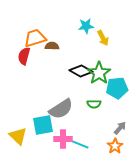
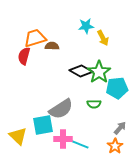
green star: moved 1 px up
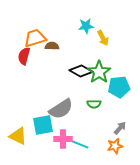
cyan pentagon: moved 2 px right, 1 px up
yellow triangle: rotated 18 degrees counterclockwise
orange star: rotated 21 degrees clockwise
